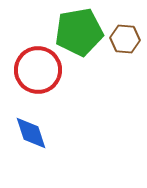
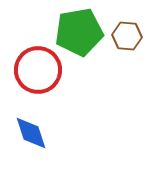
brown hexagon: moved 2 px right, 3 px up
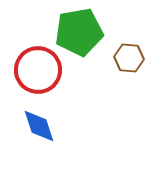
brown hexagon: moved 2 px right, 22 px down
blue diamond: moved 8 px right, 7 px up
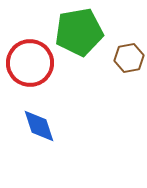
brown hexagon: rotated 16 degrees counterclockwise
red circle: moved 8 px left, 7 px up
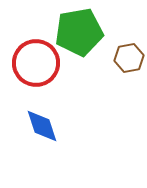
red circle: moved 6 px right
blue diamond: moved 3 px right
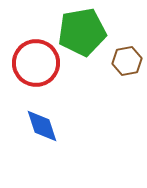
green pentagon: moved 3 px right
brown hexagon: moved 2 px left, 3 px down
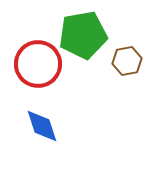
green pentagon: moved 1 px right, 3 px down
red circle: moved 2 px right, 1 px down
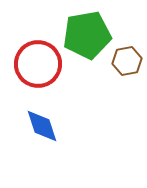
green pentagon: moved 4 px right
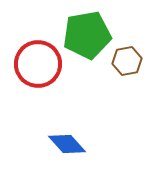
blue diamond: moved 25 px right, 18 px down; rotated 24 degrees counterclockwise
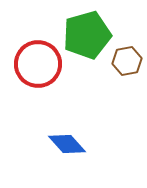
green pentagon: rotated 6 degrees counterclockwise
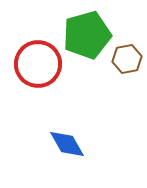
brown hexagon: moved 2 px up
blue diamond: rotated 12 degrees clockwise
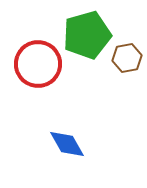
brown hexagon: moved 1 px up
